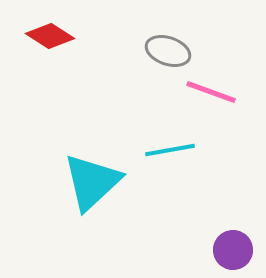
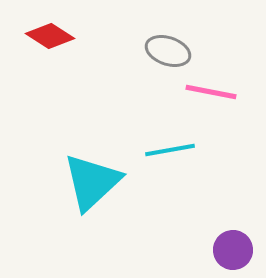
pink line: rotated 9 degrees counterclockwise
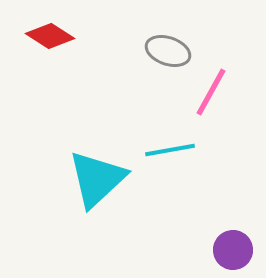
pink line: rotated 72 degrees counterclockwise
cyan triangle: moved 5 px right, 3 px up
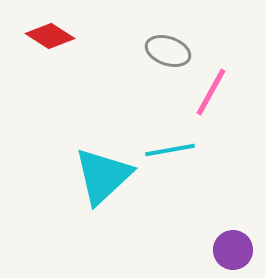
cyan triangle: moved 6 px right, 3 px up
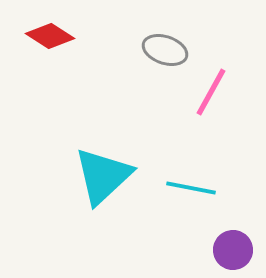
gray ellipse: moved 3 px left, 1 px up
cyan line: moved 21 px right, 38 px down; rotated 21 degrees clockwise
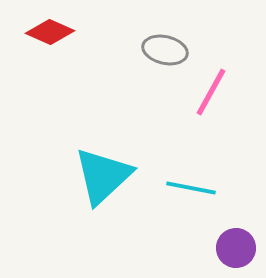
red diamond: moved 4 px up; rotated 9 degrees counterclockwise
gray ellipse: rotated 6 degrees counterclockwise
purple circle: moved 3 px right, 2 px up
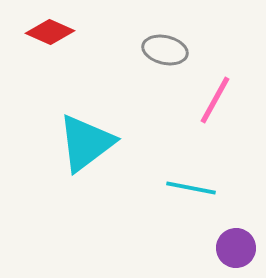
pink line: moved 4 px right, 8 px down
cyan triangle: moved 17 px left, 33 px up; rotated 6 degrees clockwise
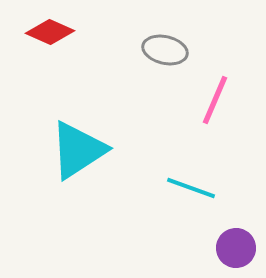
pink line: rotated 6 degrees counterclockwise
cyan triangle: moved 8 px left, 7 px down; rotated 4 degrees clockwise
cyan line: rotated 9 degrees clockwise
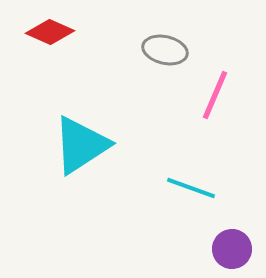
pink line: moved 5 px up
cyan triangle: moved 3 px right, 5 px up
purple circle: moved 4 px left, 1 px down
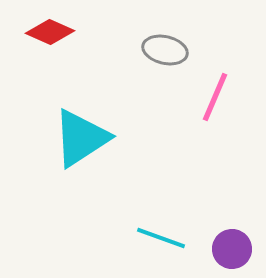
pink line: moved 2 px down
cyan triangle: moved 7 px up
cyan line: moved 30 px left, 50 px down
